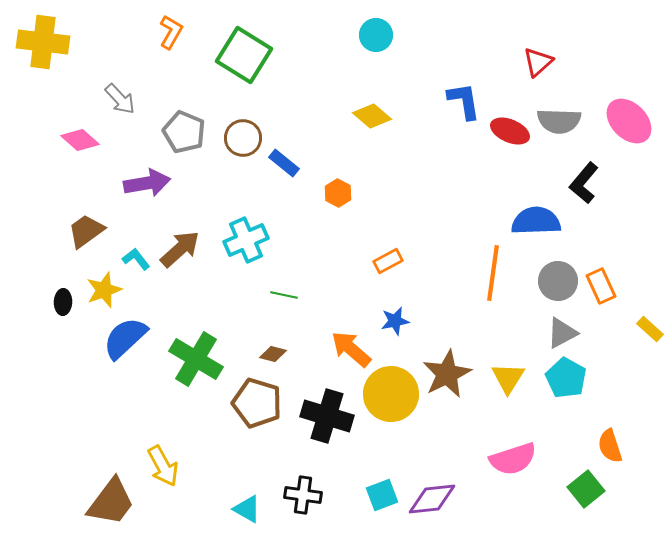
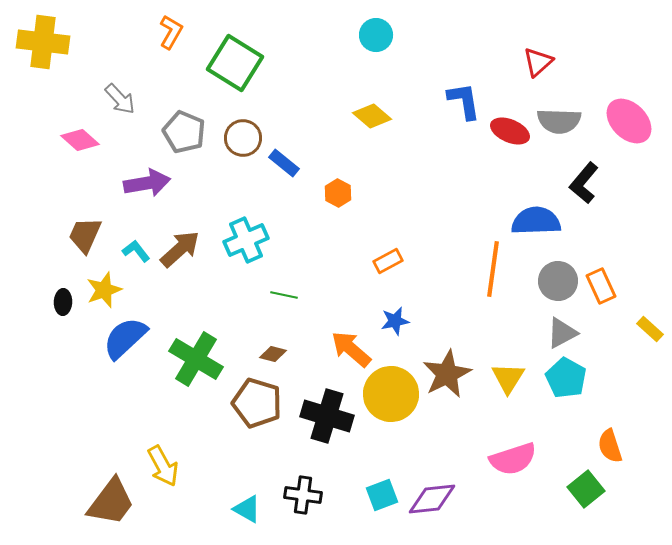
green square at (244, 55): moved 9 px left, 8 px down
brown trapezoid at (86, 231): moved 1 px left, 4 px down; rotated 30 degrees counterclockwise
cyan L-shape at (136, 259): moved 8 px up
orange line at (493, 273): moved 4 px up
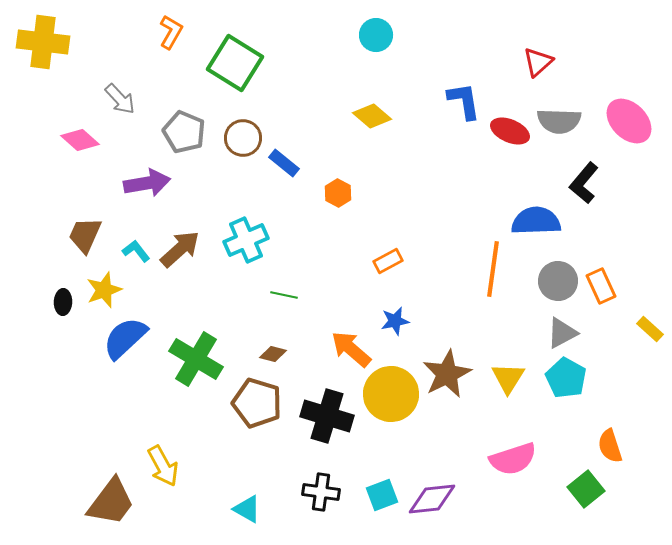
black cross at (303, 495): moved 18 px right, 3 px up
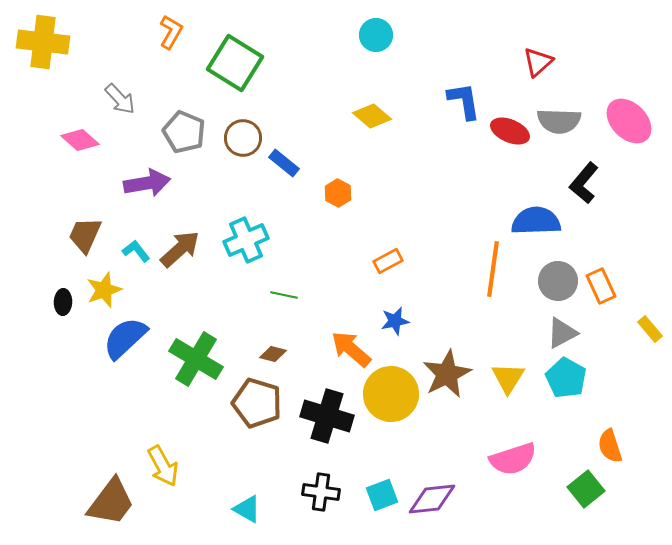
yellow rectangle at (650, 329): rotated 8 degrees clockwise
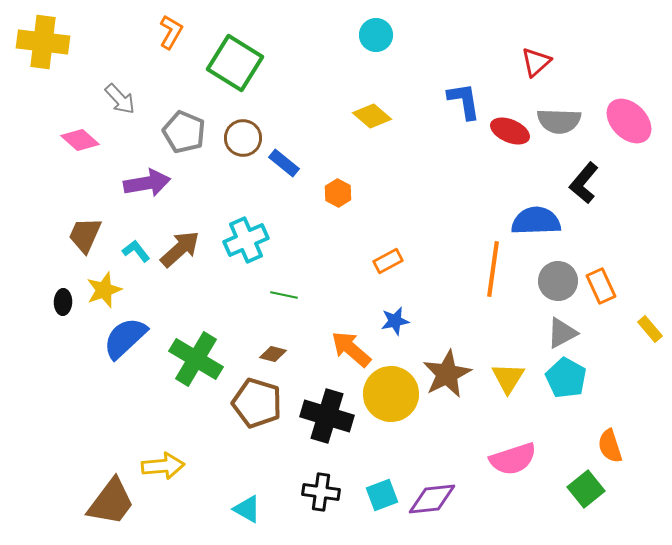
red triangle at (538, 62): moved 2 px left
yellow arrow at (163, 466): rotated 66 degrees counterclockwise
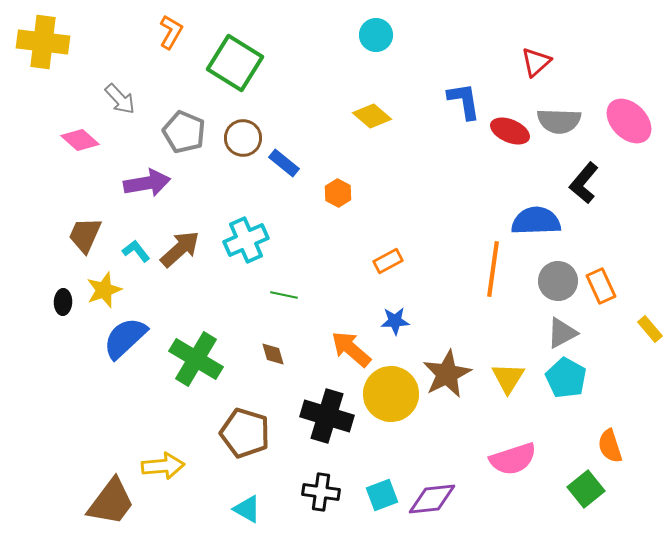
blue star at (395, 321): rotated 8 degrees clockwise
brown diamond at (273, 354): rotated 60 degrees clockwise
brown pentagon at (257, 403): moved 12 px left, 30 px down
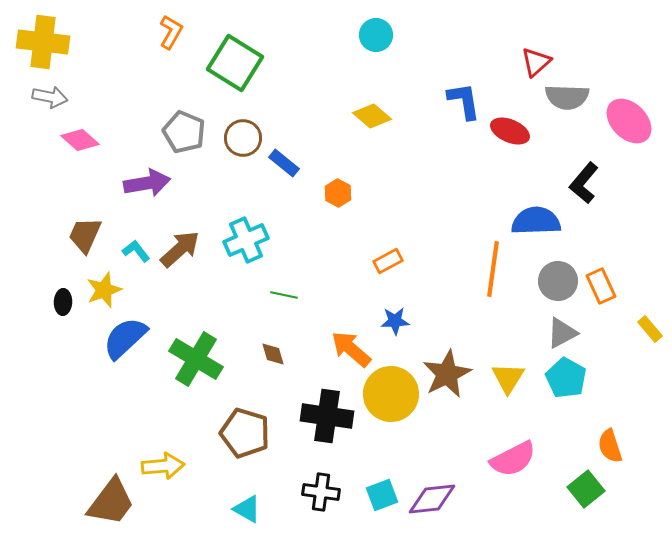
gray arrow at (120, 99): moved 70 px left, 2 px up; rotated 36 degrees counterclockwise
gray semicircle at (559, 121): moved 8 px right, 24 px up
black cross at (327, 416): rotated 9 degrees counterclockwise
pink semicircle at (513, 459): rotated 9 degrees counterclockwise
